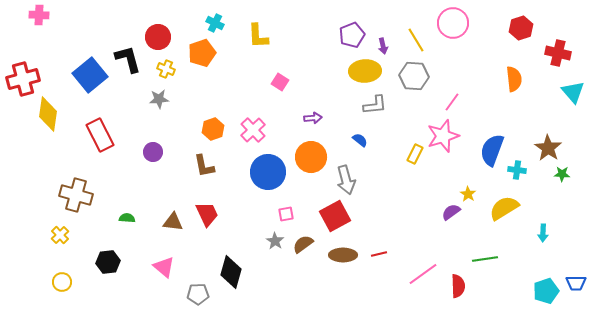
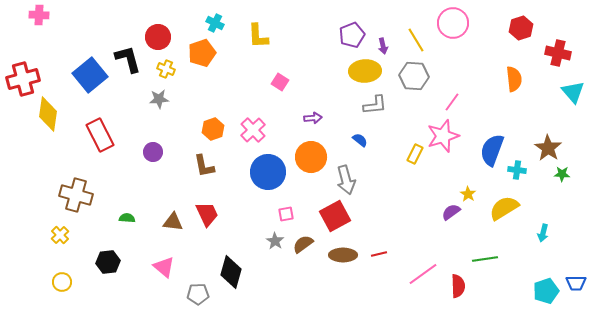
cyan arrow at (543, 233): rotated 12 degrees clockwise
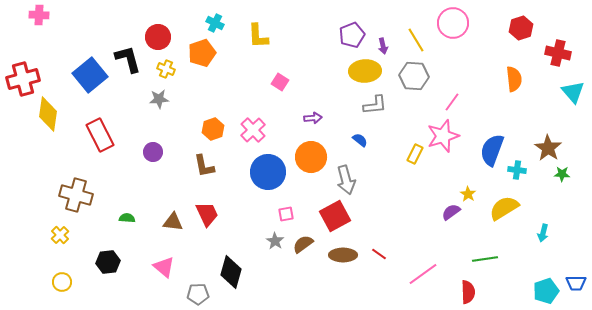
red line at (379, 254): rotated 49 degrees clockwise
red semicircle at (458, 286): moved 10 px right, 6 px down
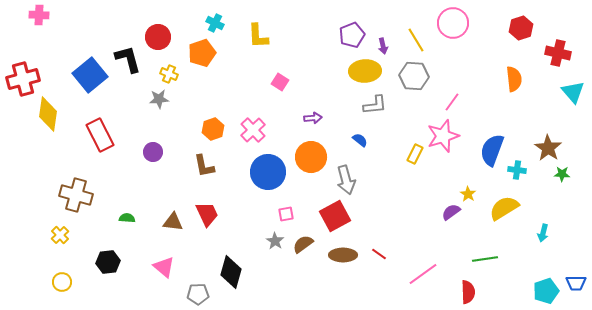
yellow cross at (166, 69): moved 3 px right, 5 px down
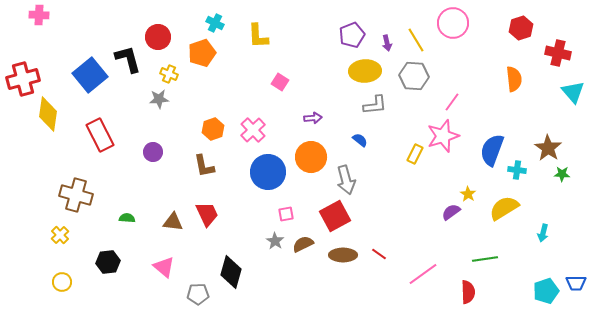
purple arrow at (383, 46): moved 4 px right, 3 px up
brown semicircle at (303, 244): rotated 10 degrees clockwise
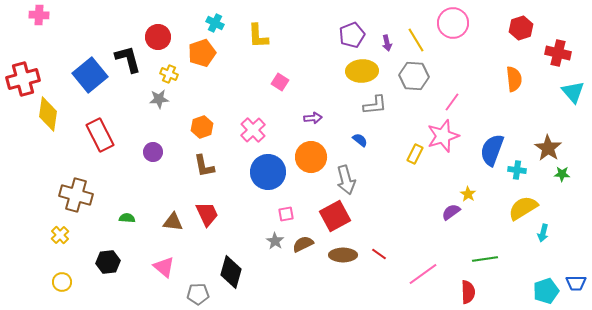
yellow ellipse at (365, 71): moved 3 px left
orange hexagon at (213, 129): moved 11 px left, 2 px up
yellow semicircle at (504, 208): moved 19 px right
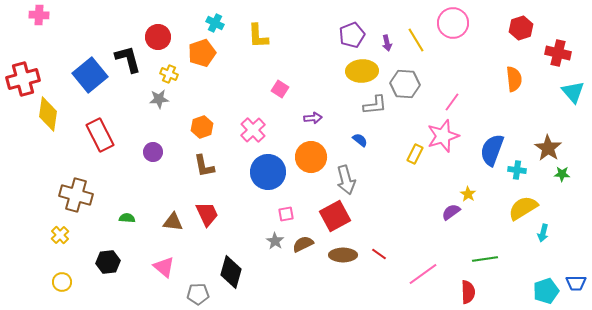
gray hexagon at (414, 76): moved 9 px left, 8 px down
pink square at (280, 82): moved 7 px down
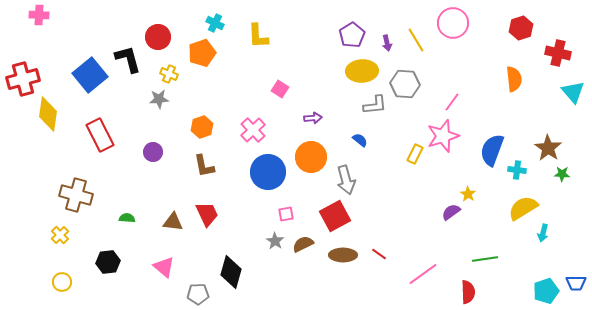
purple pentagon at (352, 35): rotated 10 degrees counterclockwise
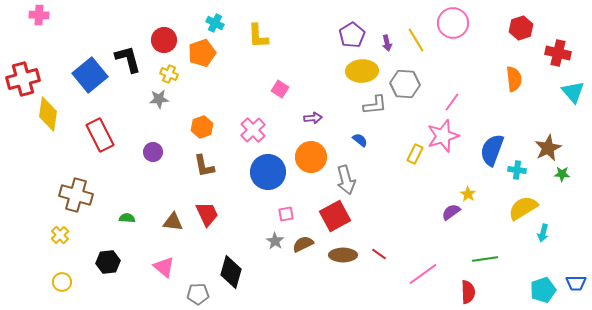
red circle at (158, 37): moved 6 px right, 3 px down
brown star at (548, 148): rotated 12 degrees clockwise
cyan pentagon at (546, 291): moved 3 px left, 1 px up
